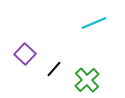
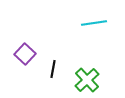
cyan line: rotated 15 degrees clockwise
black line: moved 1 px left; rotated 30 degrees counterclockwise
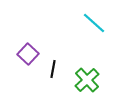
cyan line: rotated 50 degrees clockwise
purple square: moved 3 px right
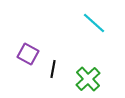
purple square: rotated 15 degrees counterclockwise
green cross: moved 1 px right, 1 px up
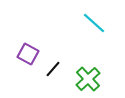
black line: rotated 30 degrees clockwise
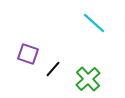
purple square: rotated 10 degrees counterclockwise
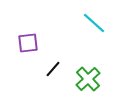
purple square: moved 11 px up; rotated 25 degrees counterclockwise
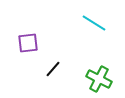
cyan line: rotated 10 degrees counterclockwise
green cross: moved 11 px right; rotated 20 degrees counterclockwise
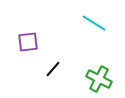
purple square: moved 1 px up
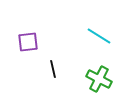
cyan line: moved 5 px right, 13 px down
black line: rotated 54 degrees counterclockwise
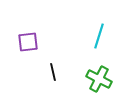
cyan line: rotated 75 degrees clockwise
black line: moved 3 px down
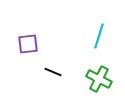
purple square: moved 2 px down
black line: rotated 54 degrees counterclockwise
